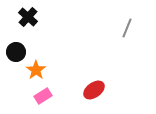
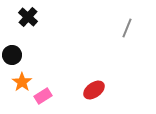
black circle: moved 4 px left, 3 px down
orange star: moved 14 px left, 12 px down
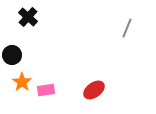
pink rectangle: moved 3 px right, 6 px up; rotated 24 degrees clockwise
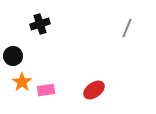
black cross: moved 12 px right, 7 px down; rotated 30 degrees clockwise
black circle: moved 1 px right, 1 px down
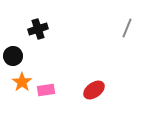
black cross: moved 2 px left, 5 px down
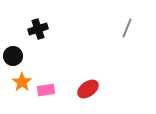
red ellipse: moved 6 px left, 1 px up
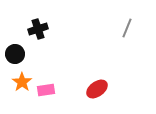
black circle: moved 2 px right, 2 px up
red ellipse: moved 9 px right
